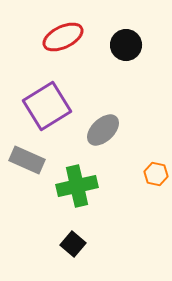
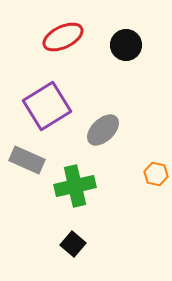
green cross: moved 2 px left
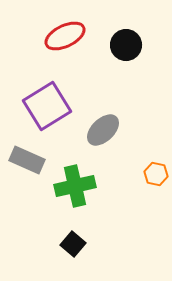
red ellipse: moved 2 px right, 1 px up
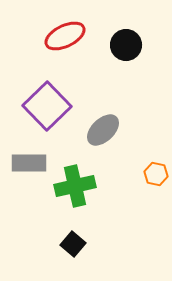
purple square: rotated 12 degrees counterclockwise
gray rectangle: moved 2 px right, 3 px down; rotated 24 degrees counterclockwise
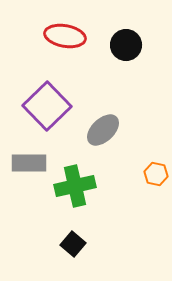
red ellipse: rotated 36 degrees clockwise
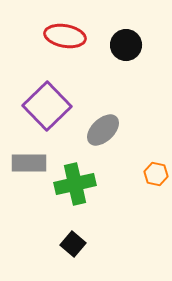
green cross: moved 2 px up
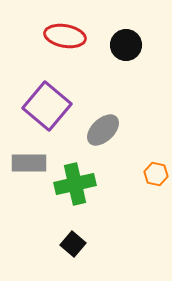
purple square: rotated 6 degrees counterclockwise
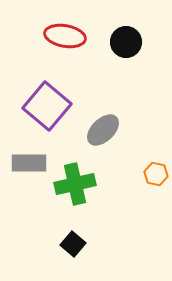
black circle: moved 3 px up
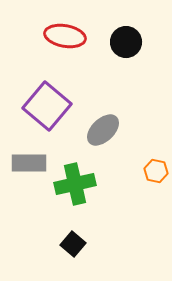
orange hexagon: moved 3 px up
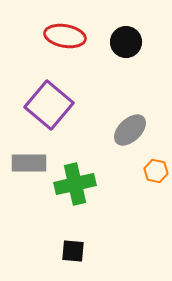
purple square: moved 2 px right, 1 px up
gray ellipse: moved 27 px right
black square: moved 7 px down; rotated 35 degrees counterclockwise
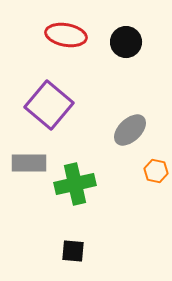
red ellipse: moved 1 px right, 1 px up
